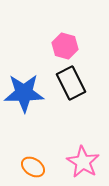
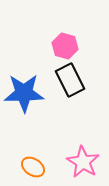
black rectangle: moved 1 px left, 3 px up
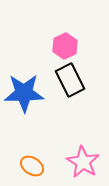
pink hexagon: rotated 20 degrees clockwise
orange ellipse: moved 1 px left, 1 px up
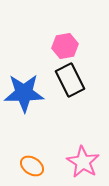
pink hexagon: rotated 15 degrees clockwise
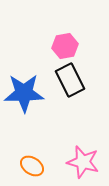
pink star: rotated 16 degrees counterclockwise
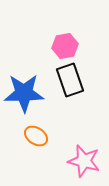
black rectangle: rotated 8 degrees clockwise
pink star: moved 1 px right, 1 px up
orange ellipse: moved 4 px right, 30 px up
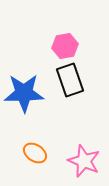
orange ellipse: moved 1 px left, 17 px down
pink star: rotated 8 degrees clockwise
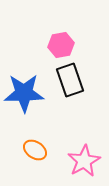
pink hexagon: moved 4 px left, 1 px up
orange ellipse: moved 3 px up
pink star: rotated 20 degrees clockwise
